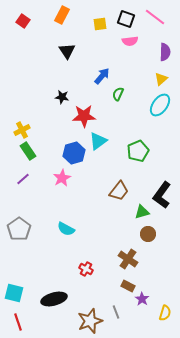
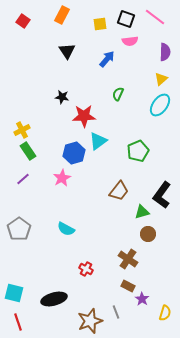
blue arrow: moved 5 px right, 17 px up
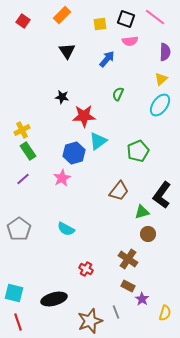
orange rectangle: rotated 18 degrees clockwise
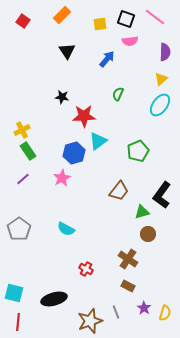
purple star: moved 2 px right, 9 px down
red line: rotated 24 degrees clockwise
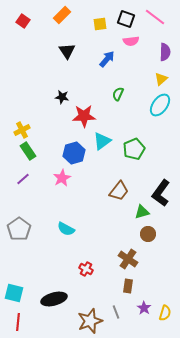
pink semicircle: moved 1 px right
cyan triangle: moved 4 px right
green pentagon: moved 4 px left, 2 px up
black L-shape: moved 1 px left, 2 px up
brown rectangle: rotated 72 degrees clockwise
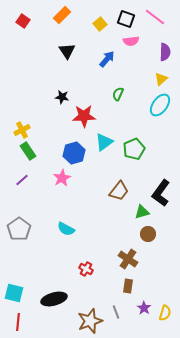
yellow square: rotated 32 degrees counterclockwise
cyan triangle: moved 2 px right, 1 px down
purple line: moved 1 px left, 1 px down
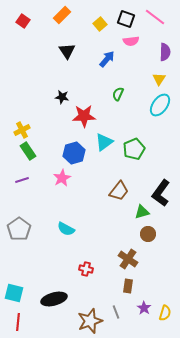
yellow triangle: moved 2 px left; rotated 16 degrees counterclockwise
purple line: rotated 24 degrees clockwise
red cross: rotated 16 degrees counterclockwise
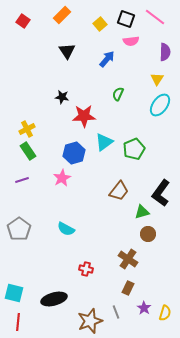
yellow triangle: moved 2 px left
yellow cross: moved 5 px right, 1 px up
brown rectangle: moved 2 px down; rotated 16 degrees clockwise
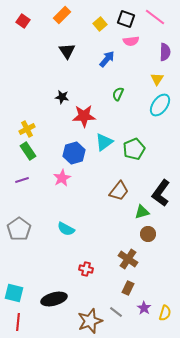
gray line: rotated 32 degrees counterclockwise
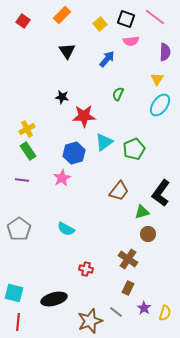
purple line: rotated 24 degrees clockwise
